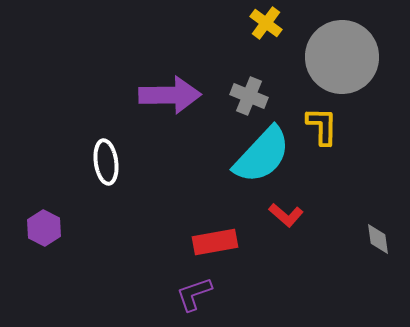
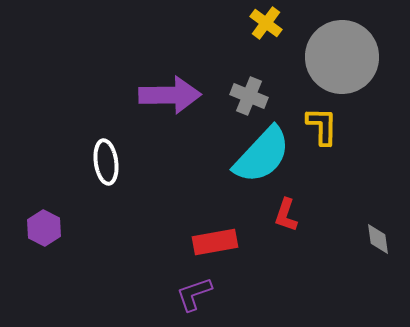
red L-shape: rotated 68 degrees clockwise
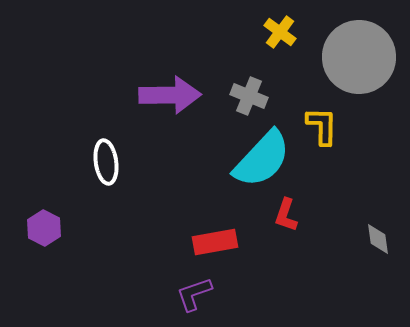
yellow cross: moved 14 px right, 9 px down
gray circle: moved 17 px right
cyan semicircle: moved 4 px down
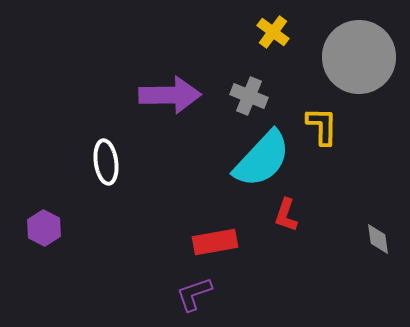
yellow cross: moved 7 px left
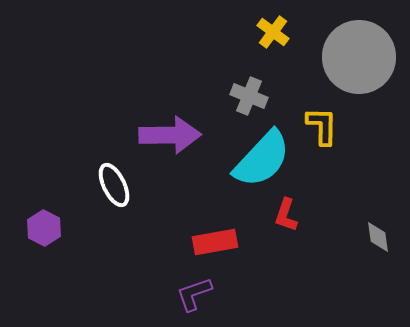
purple arrow: moved 40 px down
white ellipse: moved 8 px right, 23 px down; rotated 18 degrees counterclockwise
gray diamond: moved 2 px up
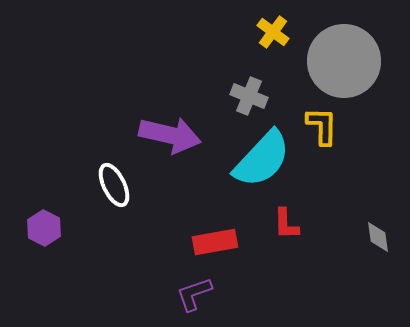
gray circle: moved 15 px left, 4 px down
purple arrow: rotated 14 degrees clockwise
red L-shape: moved 9 px down; rotated 20 degrees counterclockwise
